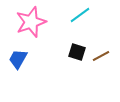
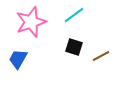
cyan line: moved 6 px left
black square: moved 3 px left, 5 px up
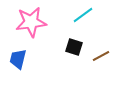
cyan line: moved 9 px right
pink star: rotated 12 degrees clockwise
blue trapezoid: rotated 15 degrees counterclockwise
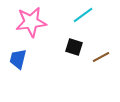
brown line: moved 1 px down
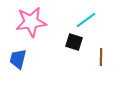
cyan line: moved 3 px right, 5 px down
black square: moved 5 px up
brown line: rotated 60 degrees counterclockwise
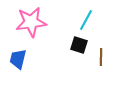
cyan line: rotated 25 degrees counterclockwise
black square: moved 5 px right, 3 px down
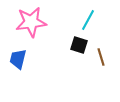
cyan line: moved 2 px right
brown line: rotated 18 degrees counterclockwise
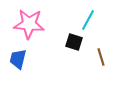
pink star: moved 2 px left, 2 px down; rotated 12 degrees clockwise
black square: moved 5 px left, 3 px up
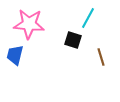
cyan line: moved 2 px up
black square: moved 1 px left, 2 px up
blue trapezoid: moved 3 px left, 4 px up
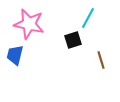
pink star: rotated 8 degrees clockwise
black square: rotated 36 degrees counterclockwise
brown line: moved 3 px down
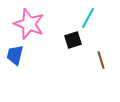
pink star: rotated 8 degrees clockwise
